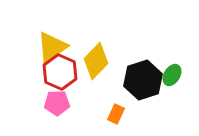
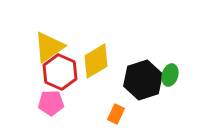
yellow triangle: moved 3 px left
yellow diamond: rotated 15 degrees clockwise
green ellipse: moved 2 px left; rotated 15 degrees counterclockwise
pink pentagon: moved 6 px left
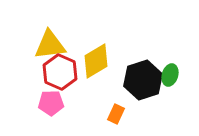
yellow triangle: moved 1 px right, 2 px up; rotated 28 degrees clockwise
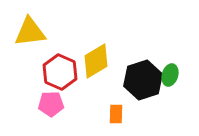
yellow triangle: moved 20 px left, 13 px up
pink pentagon: moved 1 px down
orange rectangle: rotated 24 degrees counterclockwise
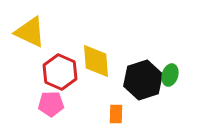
yellow triangle: rotated 32 degrees clockwise
yellow diamond: rotated 63 degrees counterclockwise
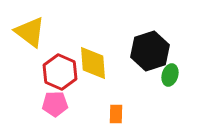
yellow triangle: rotated 12 degrees clockwise
yellow diamond: moved 3 px left, 2 px down
black hexagon: moved 7 px right, 29 px up
pink pentagon: moved 4 px right
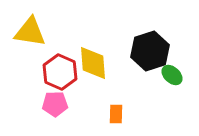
yellow triangle: rotated 28 degrees counterclockwise
green ellipse: moved 2 px right; rotated 65 degrees counterclockwise
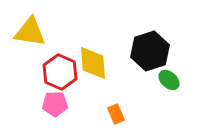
green ellipse: moved 3 px left, 5 px down
orange rectangle: rotated 24 degrees counterclockwise
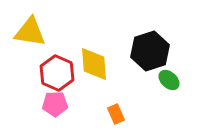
yellow diamond: moved 1 px right, 1 px down
red hexagon: moved 3 px left, 1 px down
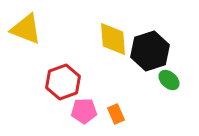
yellow triangle: moved 4 px left, 3 px up; rotated 12 degrees clockwise
yellow diamond: moved 19 px right, 25 px up
red hexagon: moved 6 px right, 9 px down; rotated 16 degrees clockwise
pink pentagon: moved 29 px right, 7 px down
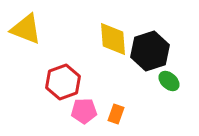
green ellipse: moved 1 px down
orange rectangle: rotated 42 degrees clockwise
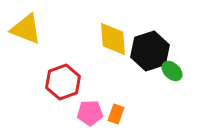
green ellipse: moved 3 px right, 10 px up
pink pentagon: moved 6 px right, 2 px down
